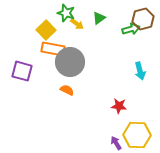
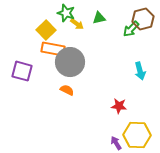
green triangle: rotated 24 degrees clockwise
green arrow: rotated 150 degrees clockwise
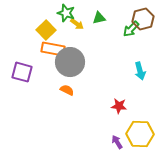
purple square: moved 1 px down
yellow hexagon: moved 3 px right, 1 px up
purple arrow: moved 1 px right, 1 px up
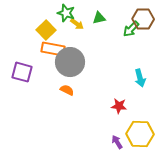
brown hexagon: rotated 15 degrees clockwise
cyan arrow: moved 7 px down
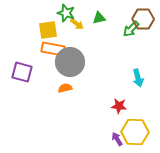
yellow square: moved 2 px right; rotated 36 degrees clockwise
cyan arrow: moved 2 px left
orange semicircle: moved 2 px left, 2 px up; rotated 40 degrees counterclockwise
yellow hexagon: moved 5 px left, 2 px up
purple arrow: moved 3 px up
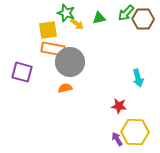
green arrow: moved 5 px left, 16 px up
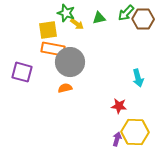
purple arrow: rotated 48 degrees clockwise
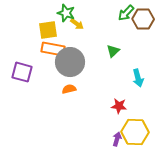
green triangle: moved 14 px right, 33 px down; rotated 32 degrees counterclockwise
orange semicircle: moved 4 px right, 1 px down
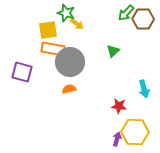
cyan arrow: moved 6 px right, 11 px down
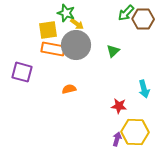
gray circle: moved 6 px right, 17 px up
